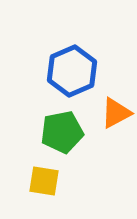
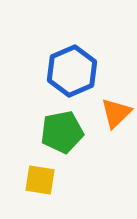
orange triangle: rotated 16 degrees counterclockwise
yellow square: moved 4 px left, 1 px up
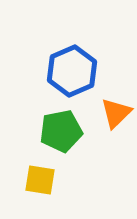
green pentagon: moved 1 px left, 1 px up
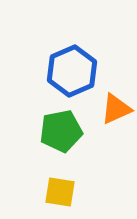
orange triangle: moved 4 px up; rotated 20 degrees clockwise
yellow square: moved 20 px right, 12 px down
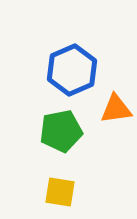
blue hexagon: moved 1 px up
orange triangle: rotated 16 degrees clockwise
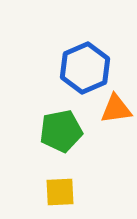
blue hexagon: moved 13 px right, 2 px up
yellow square: rotated 12 degrees counterclockwise
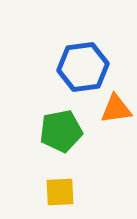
blue hexagon: moved 2 px left, 1 px up; rotated 15 degrees clockwise
